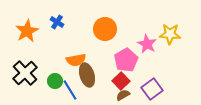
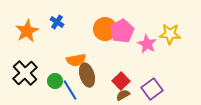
pink pentagon: moved 4 px left, 29 px up
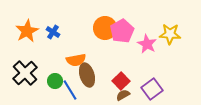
blue cross: moved 4 px left, 10 px down
orange circle: moved 1 px up
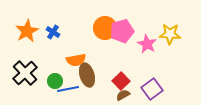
pink pentagon: rotated 15 degrees clockwise
blue line: moved 2 px left, 1 px up; rotated 70 degrees counterclockwise
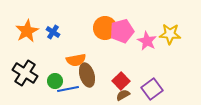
pink star: moved 3 px up
black cross: rotated 15 degrees counterclockwise
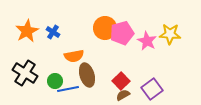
pink pentagon: moved 2 px down
orange semicircle: moved 2 px left, 4 px up
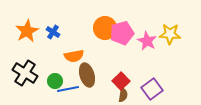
brown semicircle: rotated 128 degrees clockwise
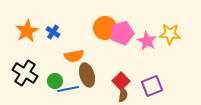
purple square: moved 3 px up; rotated 15 degrees clockwise
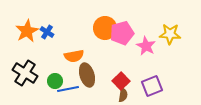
blue cross: moved 6 px left
pink star: moved 1 px left, 5 px down
